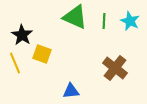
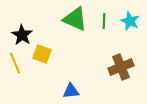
green triangle: moved 2 px down
brown cross: moved 6 px right, 1 px up; rotated 30 degrees clockwise
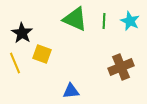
black star: moved 2 px up
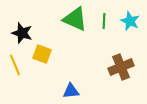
black star: rotated 15 degrees counterclockwise
yellow line: moved 2 px down
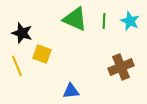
yellow line: moved 2 px right, 1 px down
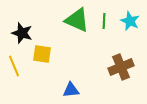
green triangle: moved 2 px right, 1 px down
yellow square: rotated 12 degrees counterclockwise
yellow line: moved 3 px left
blue triangle: moved 1 px up
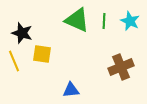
yellow line: moved 5 px up
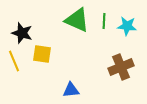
cyan star: moved 3 px left, 5 px down; rotated 18 degrees counterclockwise
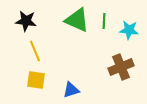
cyan star: moved 2 px right, 4 px down
black star: moved 4 px right, 12 px up; rotated 10 degrees counterclockwise
yellow square: moved 6 px left, 26 px down
yellow line: moved 21 px right, 10 px up
blue triangle: rotated 12 degrees counterclockwise
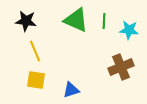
green triangle: moved 1 px left
